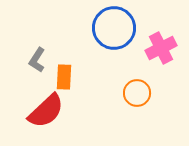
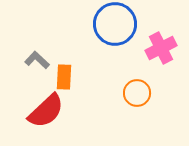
blue circle: moved 1 px right, 4 px up
gray L-shape: rotated 100 degrees clockwise
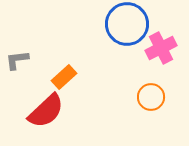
blue circle: moved 12 px right
gray L-shape: moved 20 px left; rotated 50 degrees counterclockwise
orange rectangle: rotated 45 degrees clockwise
orange circle: moved 14 px right, 4 px down
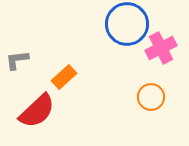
red semicircle: moved 9 px left
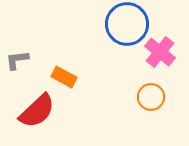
pink cross: moved 1 px left, 4 px down; rotated 24 degrees counterclockwise
orange rectangle: rotated 70 degrees clockwise
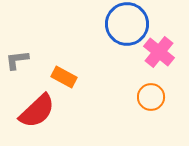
pink cross: moved 1 px left
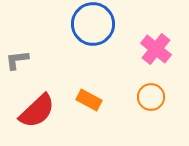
blue circle: moved 34 px left
pink cross: moved 3 px left, 3 px up
orange rectangle: moved 25 px right, 23 px down
